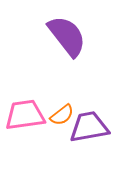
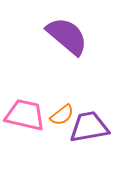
purple semicircle: rotated 12 degrees counterclockwise
pink trapezoid: rotated 21 degrees clockwise
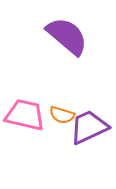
orange semicircle: rotated 55 degrees clockwise
purple trapezoid: rotated 15 degrees counterclockwise
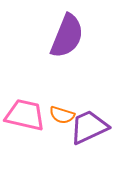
purple semicircle: rotated 72 degrees clockwise
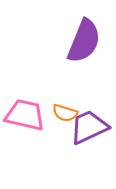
purple semicircle: moved 17 px right, 5 px down
orange semicircle: moved 3 px right, 2 px up
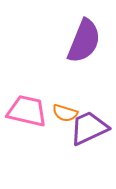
pink trapezoid: moved 2 px right, 4 px up
purple trapezoid: moved 1 px down
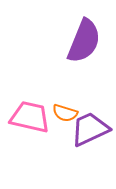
pink trapezoid: moved 3 px right, 6 px down
purple trapezoid: moved 1 px right, 1 px down
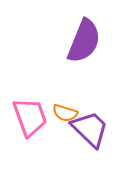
pink trapezoid: rotated 57 degrees clockwise
purple trapezoid: rotated 69 degrees clockwise
